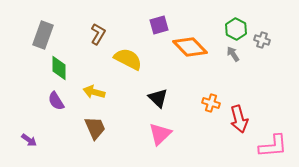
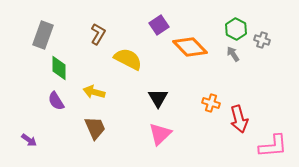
purple square: rotated 18 degrees counterclockwise
black triangle: rotated 15 degrees clockwise
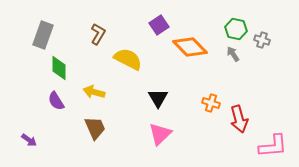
green hexagon: rotated 15 degrees counterclockwise
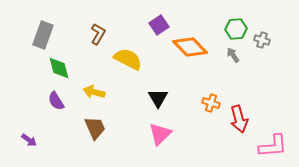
green hexagon: rotated 15 degrees counterclockwise
gray arrow: moved 1 px down
green diamond: rotated 15 degrees counterclockwise
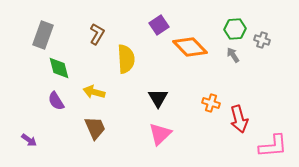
green hexagon: moved 1 px left
brown L-shape: moved 1 px left
yellow semicircle: moved 2 px left; rotated 60 degrees clockwise
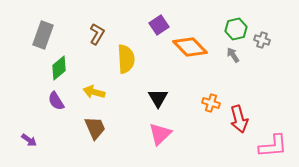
green hexagon: moved 1 px right; rotated 10 degrees counterclockwise
green diamond: rotated 65 degrees clockwise
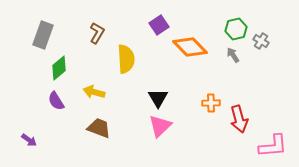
brown L-shape: moved 1 px up
gray cross: moved 1 px left, 1 px down; rotated 14 degrees clockwise
orange cross: rotated 18 degrees counterclockwise
brown trapezoid: moved 4 px right; rotated 45 degrees counterclockwise
pink triangle: moved 8 px up
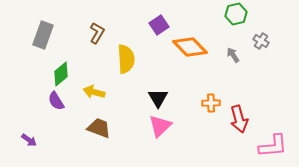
green hexagon: moved 15 px up
green diamond: moved 2 px right, 6 px down
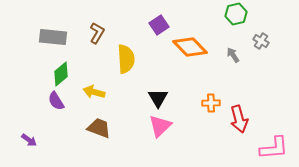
gray rectangle: moved 10 px right, 2 px down; rotated 76 degrees clockwise
pink L-shape: moved 1 px right, 2 px down
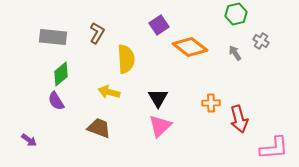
orange diamond: rotated 8 degrees counterclockwise
gray arrow: moved 2 px right, 2 px up
yellow arrow: moved 15 px right
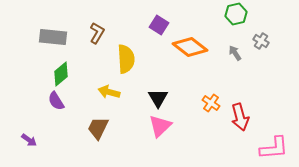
purple square: rotated 24 degrees counterclockwise
orange cross: rotated 36 degrees clockwise
red arrow: moved 1 px right, 2 px up
brown trapezoid: moved 1 px left; rotated 85 degrees counterclockwise
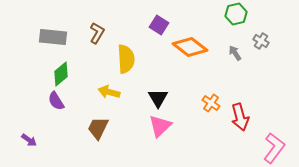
pink L-shape: rotated 48 degrees counterclockwise
